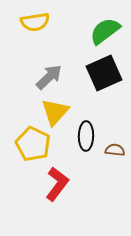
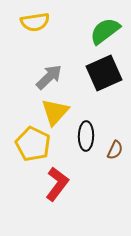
brown semicircle: rotated 108 degrees clockwise
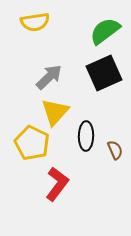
yellow pentagon: moved 1 px left, 1 px up
brown semicircle: rotated 48 degrees counterclockwise
